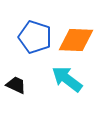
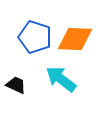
orange diamond: moved 1 px left, 1 px up
cyan arrow: moved 6 px left
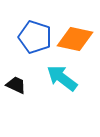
orange diamond: rotated 9 degrees clockwise
cyan arrow: moved 1 px right, 1 px up
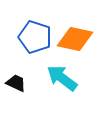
black trapezoid: moved 2 px up
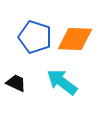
orange diamond: rotated 9 degrees counterclockwise
cyan arrow: moved 4 px down
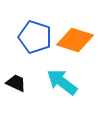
orange diamond: moved 1 px down; rotated 15 degrees clockwise
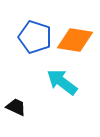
orange diamond: rotated 9 degrees counterclockwise
black trapezoid: moved 24 px down
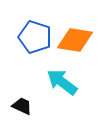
black trapezoid: moved 6 px right, 1 px up
